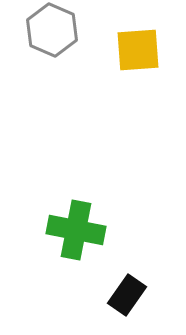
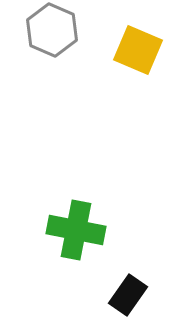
yellow square: rotated 27 degrees clockwise
black rectangle: moved 1 px right
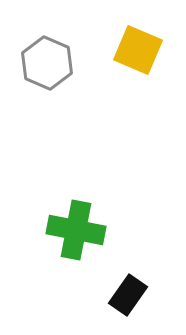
gray hexagon: moved 5 px left, 33 px down
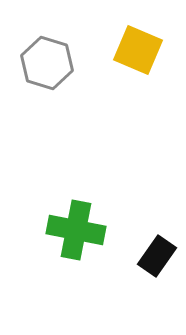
gray hexagon: rotated 6 degrees counterclockwise
black rectangle: moved 29 px right, 39 px up
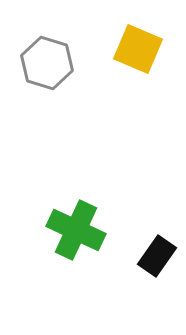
yellow square: moved 1 px up
green cross: rotated 14 degrees clockwise
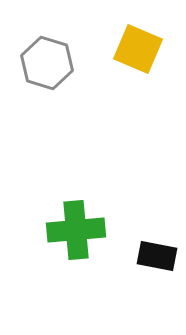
green cross: rotated 30 degrees counterclockwise
black rectangle: rotated 66 degrees clockwise
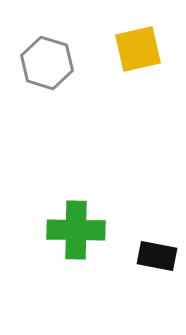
yellow square: rotated 36 degrees counterclockwise
green cross: rotated 6 degrees clockwise
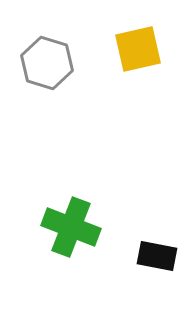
green cross: moved 5 px left, 3 px up; rotated 20 degrees clockwise
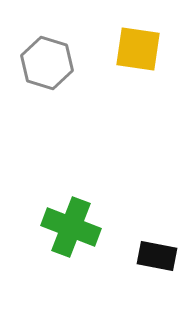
yellow square: rotated 21 degrees clockwise
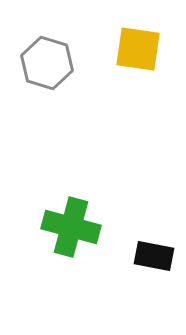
green cross: rotated 6 degrees counterclockwise
black rectangle: moved 3 px left
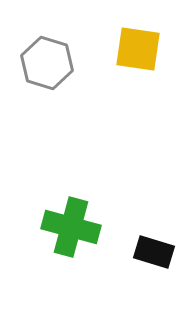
black rectangle: moved 4 px up; rotated 6 degrees clockwise
